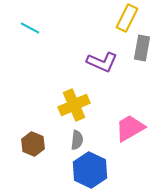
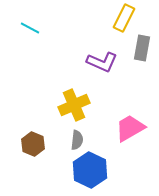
yellow rectangle: moved 3 px left
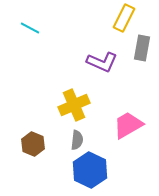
pink trapezoid: moved 2 px left, 3 px up
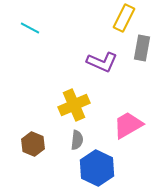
blue hexagon: moved 7 px right, 2 px up
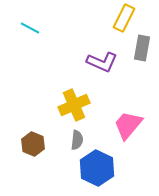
pink trapezoid: rotated 20 degrees counterclockwise
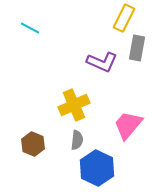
gray rectangle: moved 5 px left
